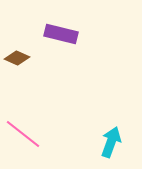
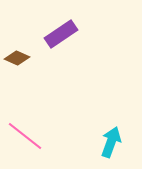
purple rectangle: rotated 48 degrees counterclockwise
pink line: moved 2 px right, 2 px down
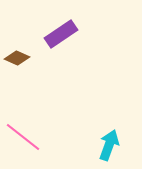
pink line: moved 2 px left, 1 px down
cyan arrow: moved 2 px left, 3 px down
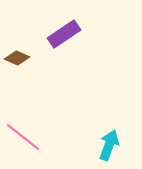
purple rectangle: moved 3 px right
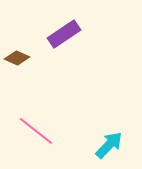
pink line: moved 13 px right, 6 px up
cyan arrow: rotated 24 degrees clockwise
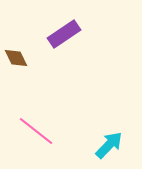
brown diamond: moved 1 px left; rotated 40 degrees clockwise
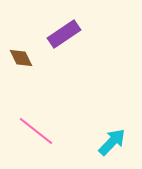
brown diamond: moved 5 px right
cyan arrow: moved 3 px right, 3 px up
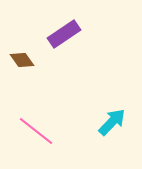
brown diamond: moved 1 px right, 2 px down; rotated 10 degrees counterclockwise
cyan arrow: moved 20 px up
